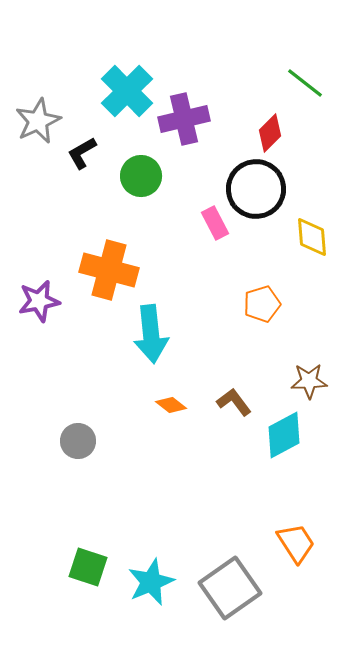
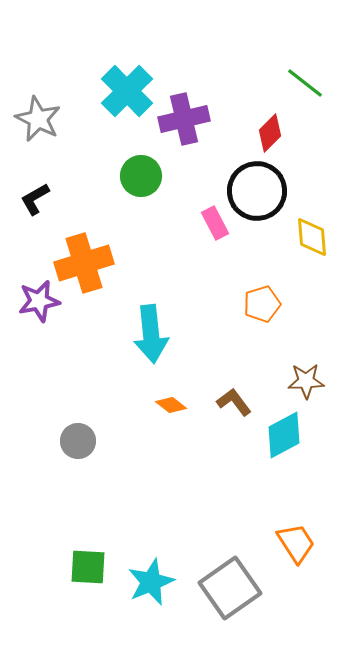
gray star: moved 2 px up; rotated 21 degrees counterclockwise
black L-shape: moved 47 px left, 46 px down
black circle: moved 1 px right, 2 px down
orange cross: moved 25 px left, 7 px up; rotated 32 degrees counterclockwise
brown star: moved 3 px left
green square: rotated 15 degrees counterclockwise
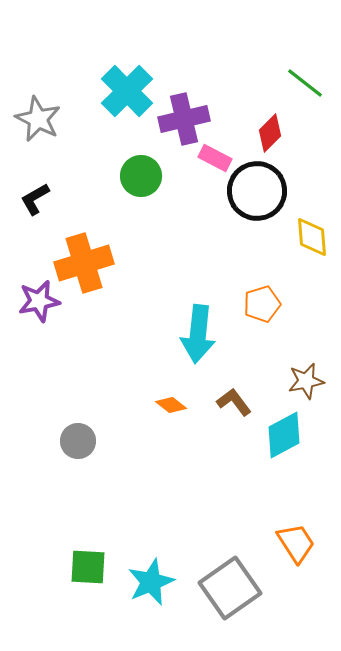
pink rectangle: moved 65 px up; rotated 36 degrees counterclockwise
cyan arrow: moved 47 px right; rotated 12 degrees clockwise
brown star: rotated 9 degrees counterclockwise
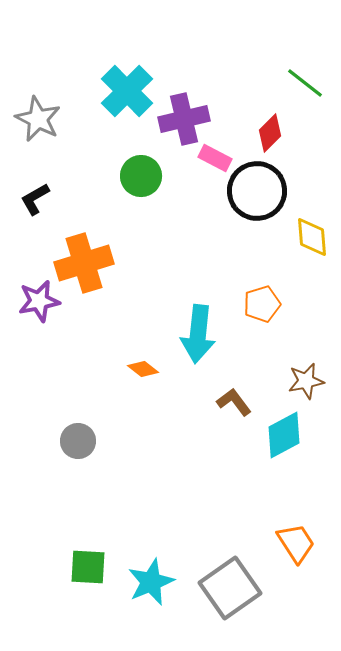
orange diamond: moved 28 px left, 36 px up
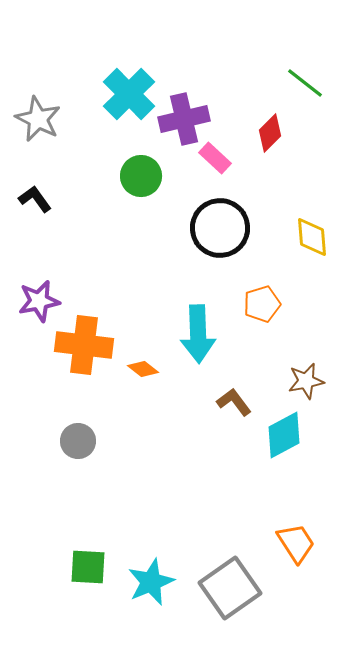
cyan cross: moved 2 px right, 3 px down
pink rectangle: rotated 16 degrees clockwise
black circle: moved 37 px left, 37 px down
black L-shape: rotated 84 degrees clockwise
orange cross: moved 82 px down; rotated 24 degrees clockwise
cyan arrow: rotated 8 degrees counterclockwise
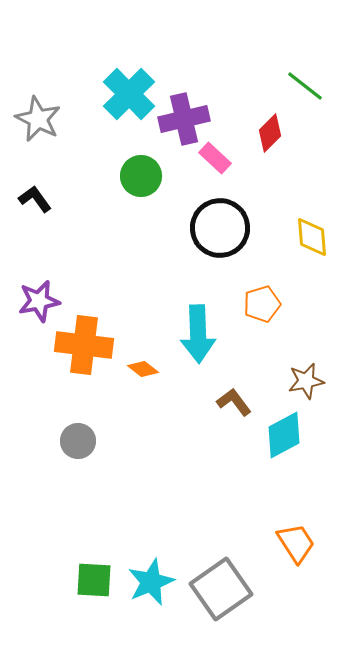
green line: moved 3 px down
green square: moved 6 px right, 13 px down
gray square: moved 9 px left, 1 px down
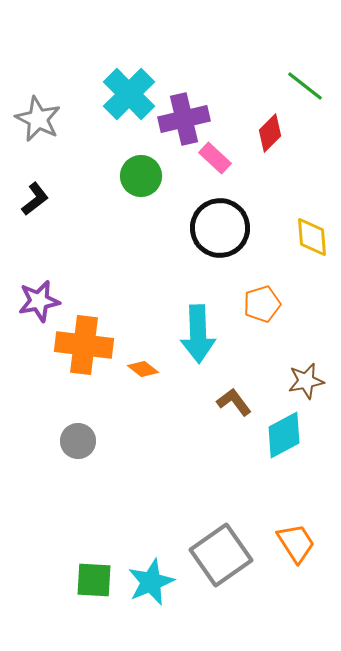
black L-shape: rotated 88 degrees clockwise
gray square: moved 34 px up
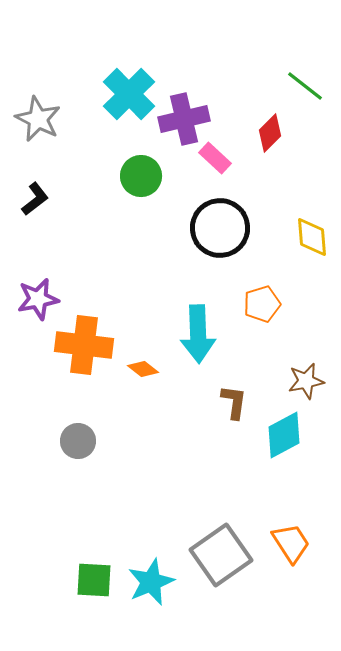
purple star: moved 1 px left, 2 px up
brown L-shape: rotated 45 degrees clockwise
orange trapezoid: moved 5 px left
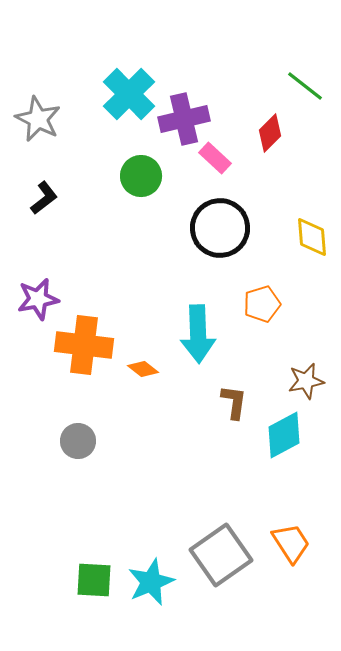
black L-shape: moved 9 px right, 1 px up
